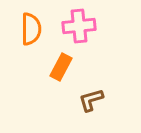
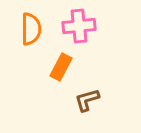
brown L-shape: moved 4 px left
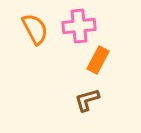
orange semicircle: moved 4 px right; rotated 28 degrees counterclockwise
orange rectangle: moved 37 px right, 7 px up
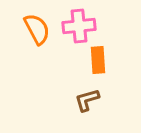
orange semicircle: moved 2 px right
orange rectangle: rotated 32 degrees counterclockwise
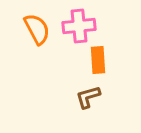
brown L-shape: moved 1 px right, 3 px up
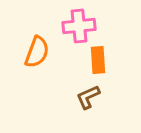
orange semicircle: moved 23 px down; rotated 48 degrees clockwise
brown L-shape: rotated 8 degrees counterclockwise
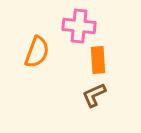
pink cross: rotated 12 degrees clockwise
brown L-shape: moved 6 px right, 2 px up
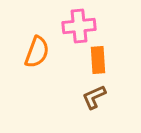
pink cross: rotated 12 degrees counterclockwise
brown L-shape: moved 2 px down
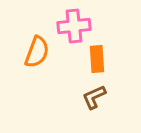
pink cross: moved 5 px left
orange rectangle: moved 1 px left, 1 px up
